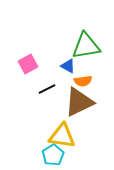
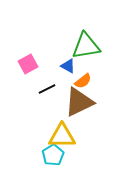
orange semicircle: rotated 30 degrees counterclockwise
yellow triangle: rotated 8 degrees counterclockwise
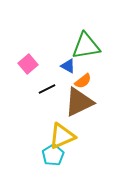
pink square: rotated 12 degrees counterclockwise
yellow triangle: rotated 24 degrees counterclockwise
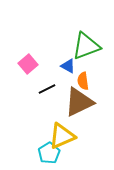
green triangle: rotated 12 degrees counterclockwise
orange semicircle: rotated 120 degrees clockwise
cyan pentagon: moved 4 px left, 2 px up
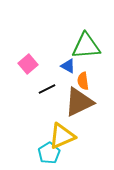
green triangle: rotated 16 degrees clockwise
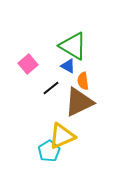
green triangle: moved 13 px left; rotated 36 degrees clockwise
black line: moved 4 px right, 1 px up; rotated 12 degrees counterclockwise
cyan pentagon: moved 2 px up
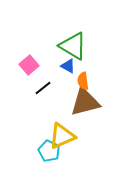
pink square: moved 1 px right, 1 px down
black line: moved 8 px left
brown triangle: moved 6 px right; rotated 12 degrees clockwise
cyan pentagon: rotated 15 degrees counterclockwise
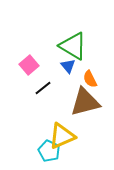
blue triangle: rotated 21 degrees clockwise
orange semicircle: moved 7 px right, 2 px up; rotated 18 degrees counterclockwise
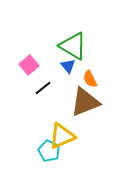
brown triangle: rotated 8 degrees counterclockwise
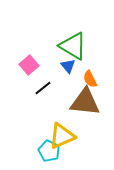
brown triangle: rotated 28 degrees clockwise
